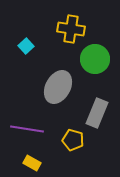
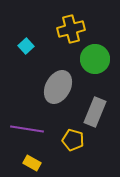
yellow cross: rotated 24 degrees counterclockwise
gray rectangle: moved 2 px left, 1 px up
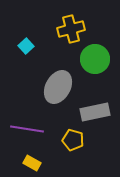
gray rectangle: rotated 56 degrees clockwise
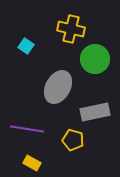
yellow cross: rotated 28 degrees clockwise
cyan square: rotated 14 degrees counterclockwise
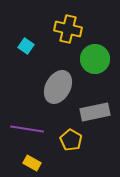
yellow cross: moved 3 px left
yellow pentagon: moved 2 px left; rotated 15 degrees clockwise
